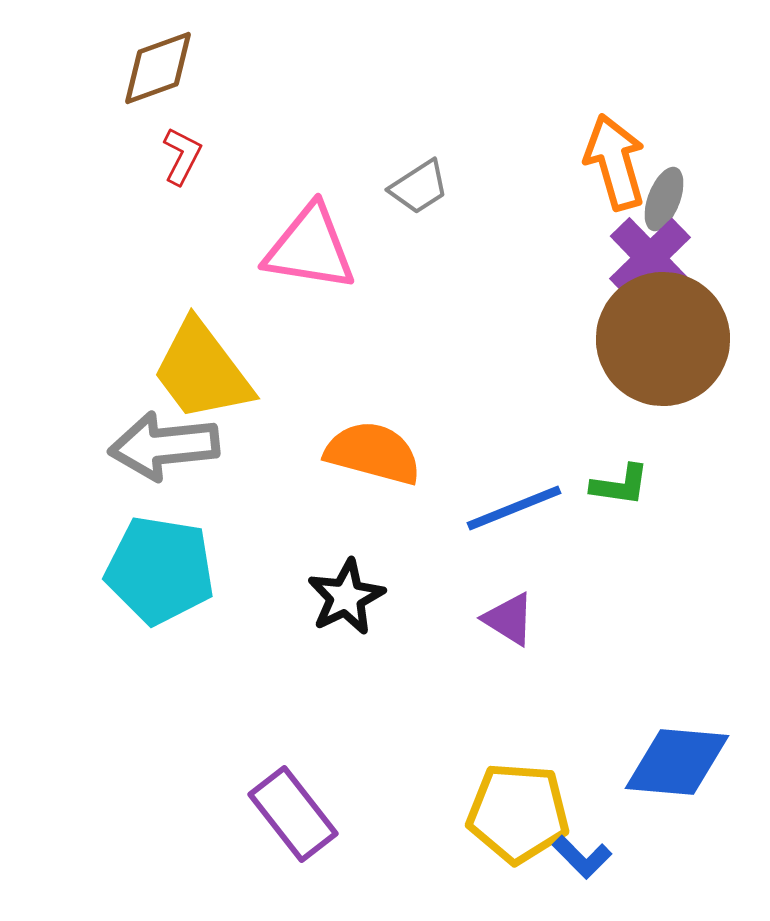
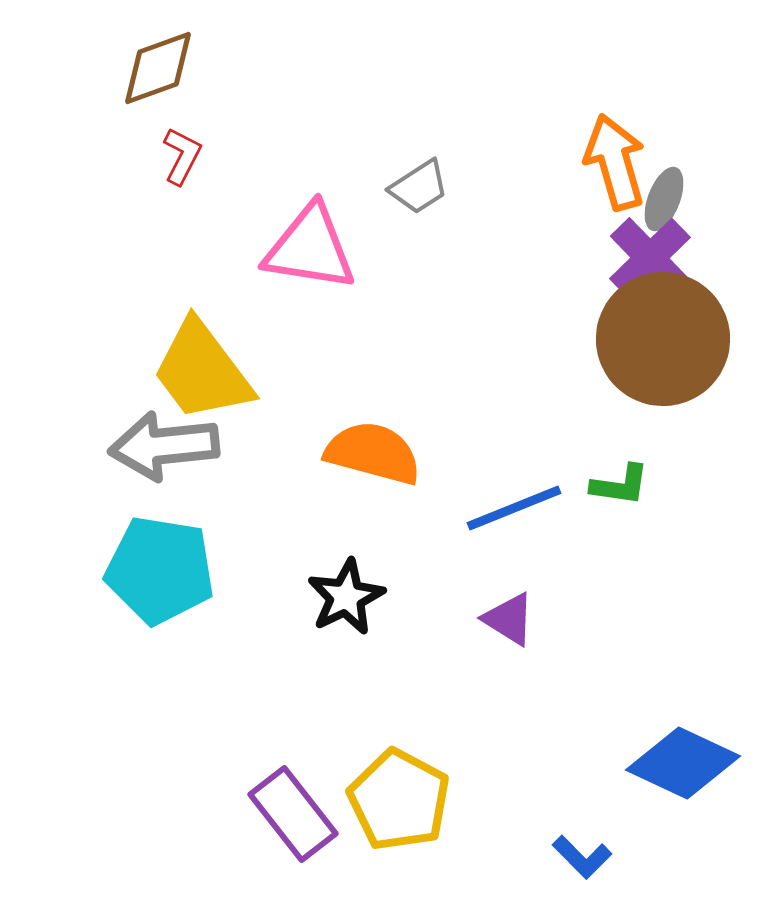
blue diamond: moved 6 px right, 1 px down; rotated 20 degrees clockwise
yellow pentagon: moved 119 px left, 13 px up; rotated 24 degrees clockwise
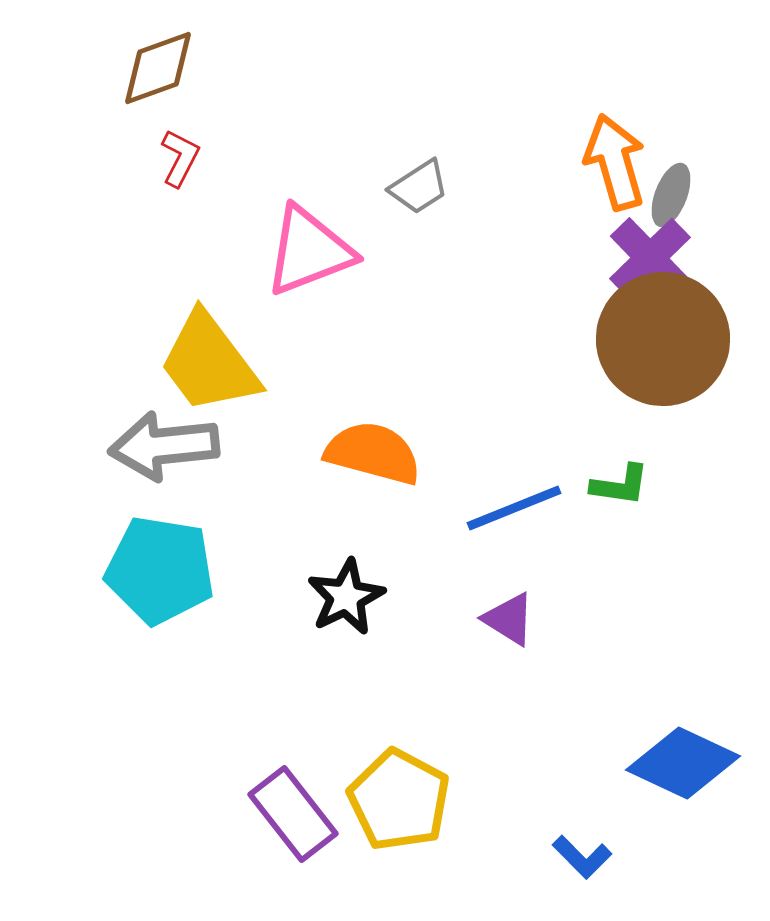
red L-shape: moved 2 px left, 2 px down
gray ellipse: moved 7 px right, 4 px up
pink triangle: moved 1 px left, 3 px down; rotated 30 degrees counterclockwise
yellow trapezoid: moved 7 px right, 8 px up
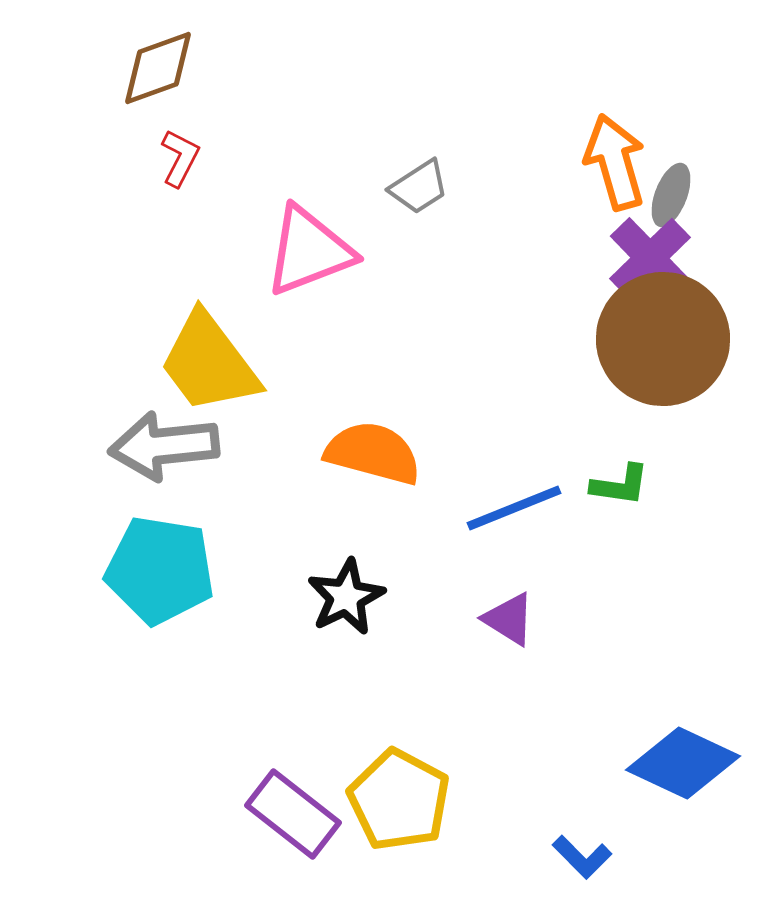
purple rectangle: rotated 14 degrees counterclockwise
